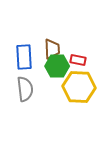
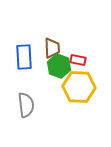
brown trapezoid: moved 1 px up
green hexagon: moved 2 px right; rotated 20 degrees clockwise
gray semicircle: moved 1 px right, 16 px down
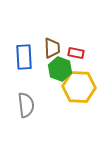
red rectangle: moved 2 px left, 7 px up
green hexagon: moved 1 px right, 3 px down
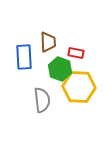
brown trapezoid: moved 4 px left, 6 px up
gray semicircle: moved 16 px right, 5 px up
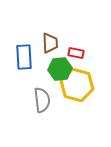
brown trapezoid: moved 2 px right, 1 px down
green hexagon: rotated 25 degrees counterclockwise
yellow hexagon: moved 2 px left, 2 px up; rotated 12 degrees clockwise
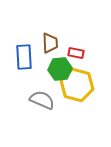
gray semicircle: rotated 60 degrees counterclockwise
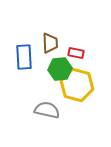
gray semicircle: moved 5 px right, 10 px down; rotated 10 degrees counterclockwise
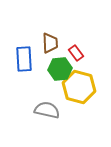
red rectangle: rotated 42 degrees clockwise
blue rectangle: moved 2 px down
yellow hexagon: moved 2 px right, 2 px down
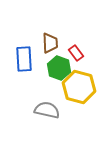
green hexagon: moved 1 px left, 1 px up; rotated 25 degrees clockwise
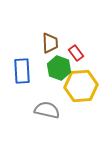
blue rectangle: moved 2 px left, 12 px down
yellow hexagon: moved 2 px right, 1 px up; rotated 20 degrees counterclockwise
